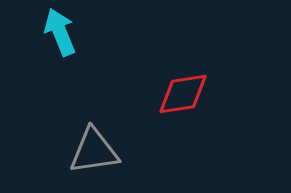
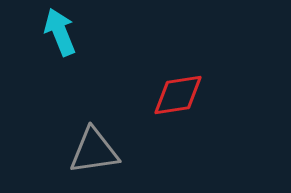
red diamond: moved 5 px left, 1 px down
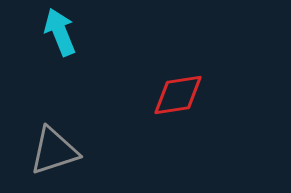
gray triangle: moved 40 px left; rotated 10 degrees counterclockwise
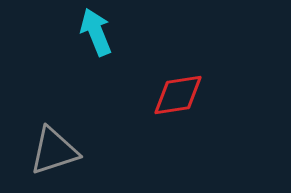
cyan arrow: moved 36 px right
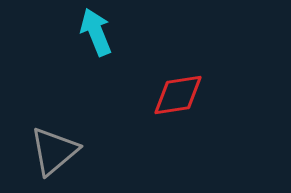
gray triangle: rotated 22 degrees counterclockwise
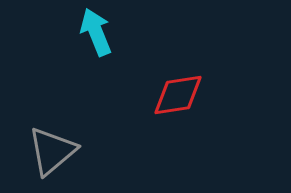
gray triangle: moved 2 px left
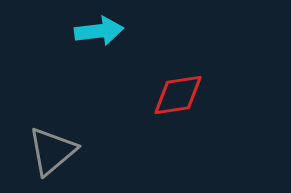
cyan arrow: moved 3 px right, 1 px up; rotated 105 degrees clockwise
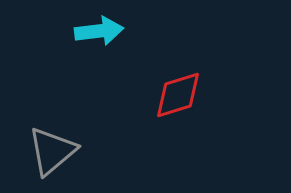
red diamond: rotated 8 degrees counterclockwise
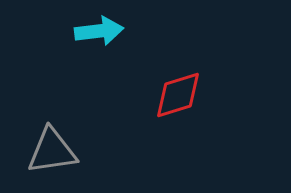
gray triangle: rotated 32 degrees clockwise
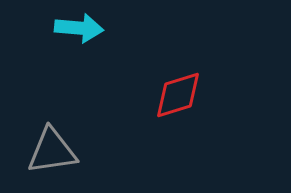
cyan arrow: moved 20 px left, 3 px up; rotated 12 degrees clockwise
